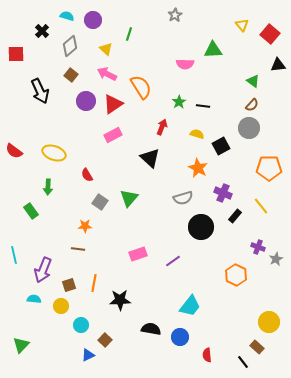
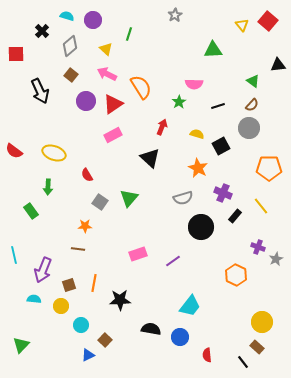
red square at (270, 34): moved 2 px left, 13 px up
pink semicircle at (185, 64): moved 9 px right, 20 px down
black line at (203, 106): moved 15 px right; rotated 24 degrees counterclockwise
yellow circle at (269, 322): moved 7 px left
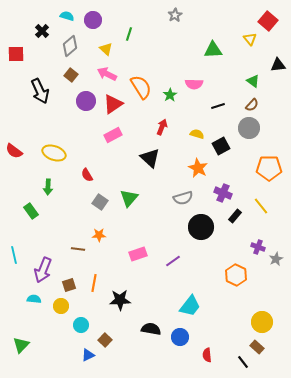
yellow triangle at (242, 25): moved 8 px right, 14 px down
green star at (179, 102): moved 9 px left, 7 px up
orange star at (85, 226): moved 14 px right, 9 px down
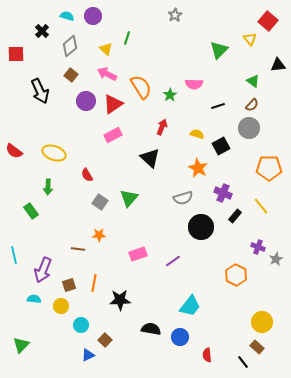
purple circle at (93, 20): moved 4 px up
green line at (129, 34): moved 2 px left, 4 px down
green triangle at (213, 50): moved 6 px right; rotated 42 degrees counterclockwise
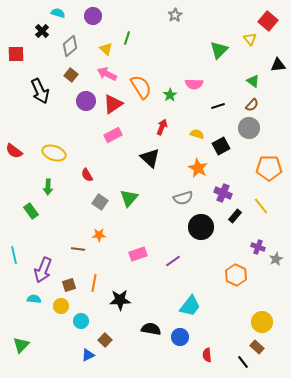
cyan semicircle at (67, 16): moved 9 px left, 3 px up
cyan circle at (81, 325): moved 4 px up
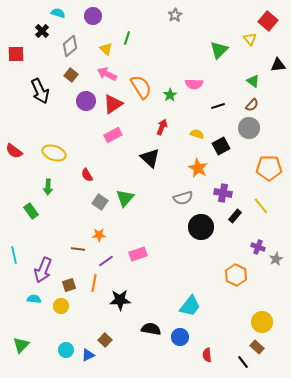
purple cross at (223, 193): rotated 12 degrees counterclockwise
green triangle at (129, 198): moved 4 px left
purple line at (173, 261): moved 67 px left
cyan circle at (81, 321): moved 15 px left, 29 px down
